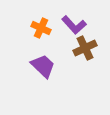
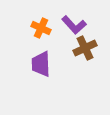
purple trapezoid: moved 2 px left, 2 px up; rotated 136 degrees counterclockwise
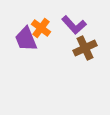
orange cross: rotated 12 degrees clockwise
purple trapezoid: moved 15 px left, 25 px up; rotated 20 degrees counterclockwise
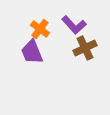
orange cross: moved 1 px left, 1 px down
purple trapezoid: moved 6 px right, 13 px down
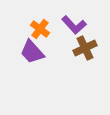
purple trapezoid: rotated 20 degrees counterclockwise
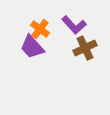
purple trapezoid: moved 5 px up
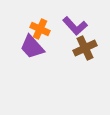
purple L-shape: moved 1 px right, 1 px down
orange cross: rotated 12 degrees counterclockwise
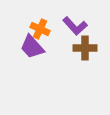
brown cross: rotated 25 degrees clockwise
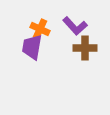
purple trapezoid: rotated 52 degrees clockwise
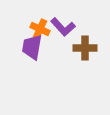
purple L-shape: moved 12 px left, 1 px down
